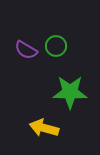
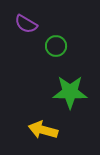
purple semicircle: moved 26 px up
yellow arrow: moved 1 px left, 2 px down
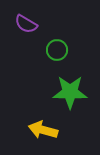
green circle: moved 1 px right, 4 px down
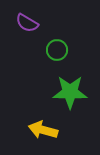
purple semicircle: moved 1 px right, 1 px up
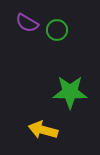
green circle: moved 20 px up
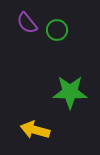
purple semicircle: rotated 20 degrees clockwise
yellow arrow: moved 8 px left
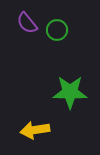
yellow arrow: rotated 24 degrees counterclockwise
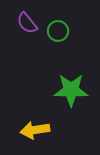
green circle: moved 1 px right, 1 px down
green star: moved 1 px right, 2 px up
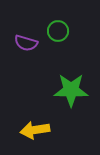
purple semicircle: moved 1 px left, 20 px down; rotated 35 degrees counterclockwise
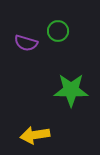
yellow arrow: moved 5 px down
